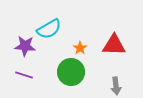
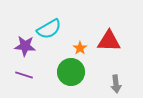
red triangle: moved 5 px left, 4 px up
gray arrow: moved 2 px up
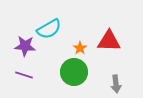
green circle: moved 3 px right
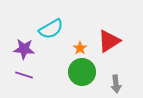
cyan semicircle: moved 2 px right
red triangle: rotated 35 degrees counterclockwise
purple star: moved 1 px left, 3 px down
green circle: moved 8 px right
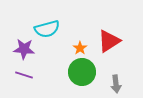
cyan semicircle: moved 4 px left; rotated 15 degrees clockwise
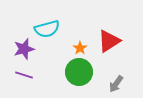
purple star: rotated 20 degrees counterclockwise
green circle: moved 3 px left
gray arrow: rotated 42 degrees clockwise
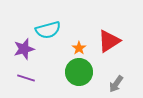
cyan semicircle: moved 1 px right, 1 px down
orange star: moved 1 px left
purple line: moved 2 px right, 3 px down
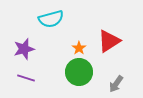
cyan semicircle: moved 3 px right, 11 px up
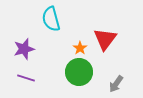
cyan semicircle: rotated 90 degrees clockwise
red triangle: moved 4 px left, 2 px up; rotated 20 degrees counterclockwise
orange star: moved 1 px right
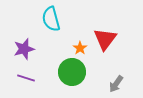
green circle: moved 7 px left
